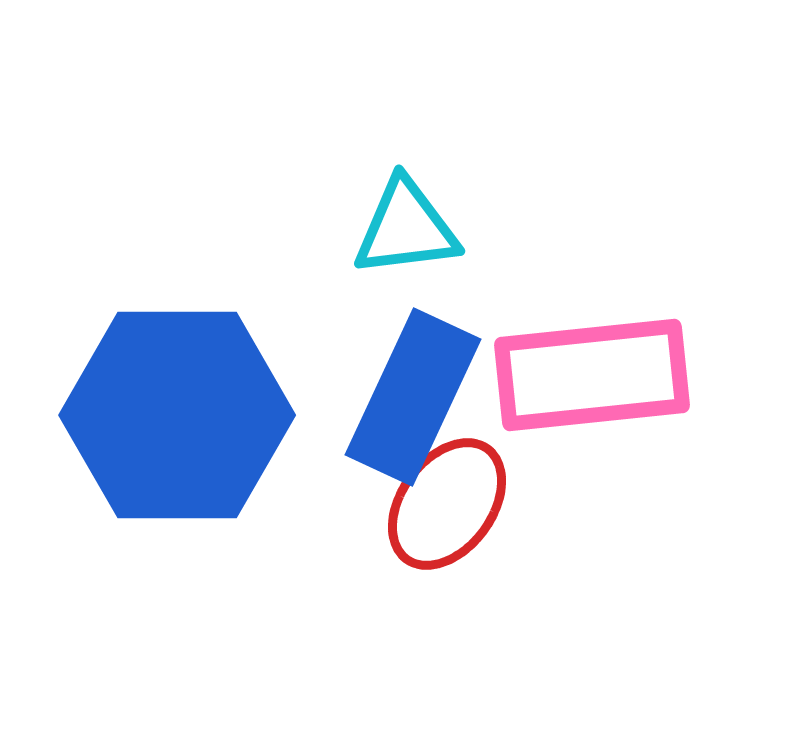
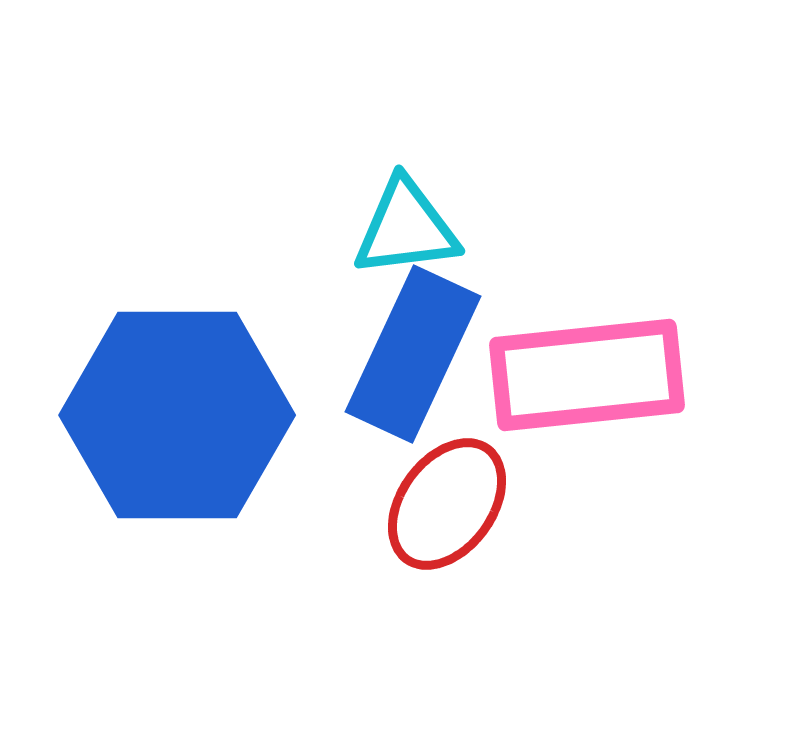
pink rectangle: moved 5 px left
blue rectangle: moved 43 px up
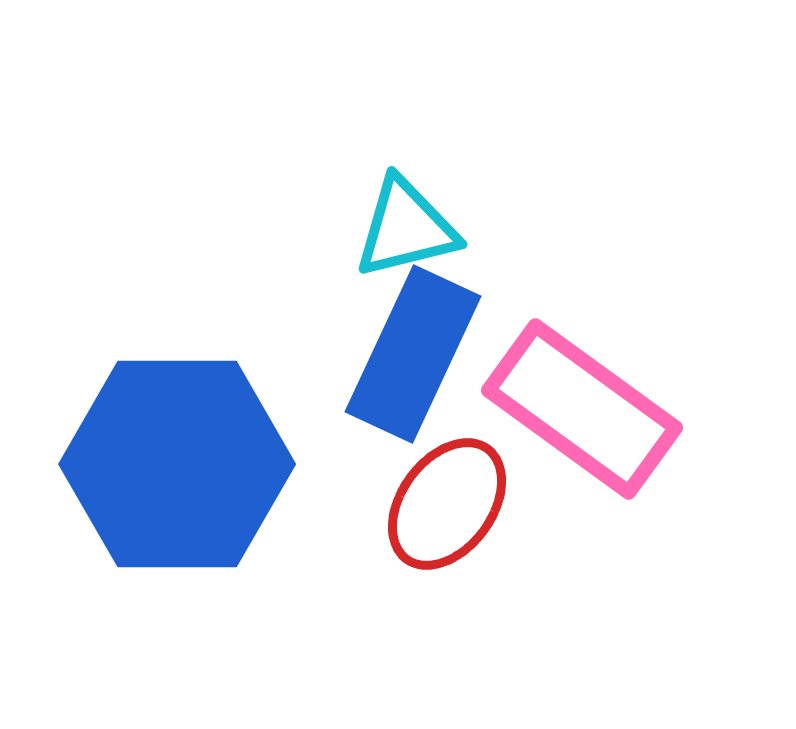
cyan triangle: rotated 7 degrees counterclockwise
pink rectangle: moved 5 px left, 34 px down; rotated 42 degrees clockwise
blue hexagon: moved 49 px down
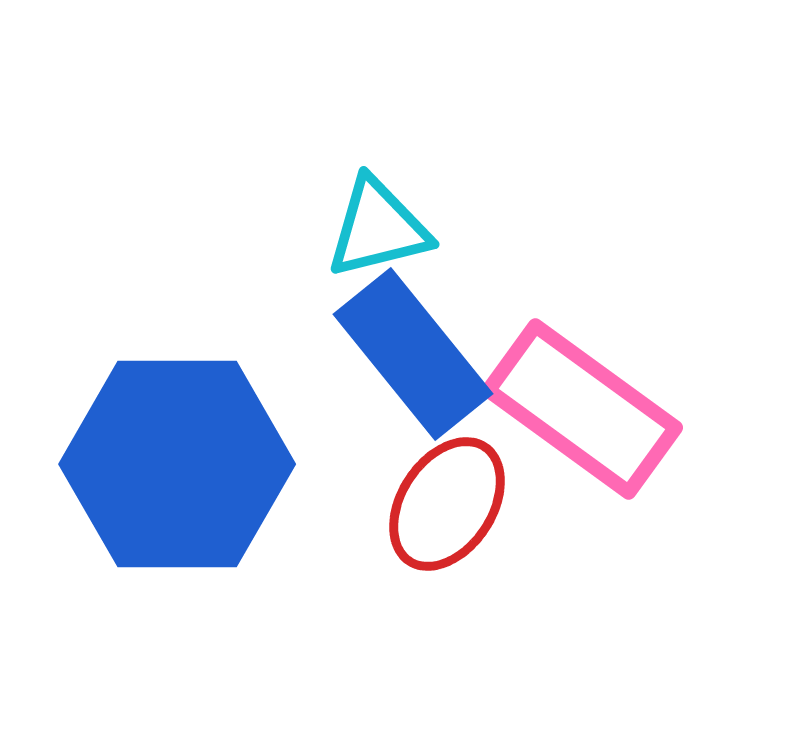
cyan triangle: moved 28 px left
blue rectangle: rotated 64 degrees counterclockwise
red ellipse: rotated 3 degrees counterclockwise
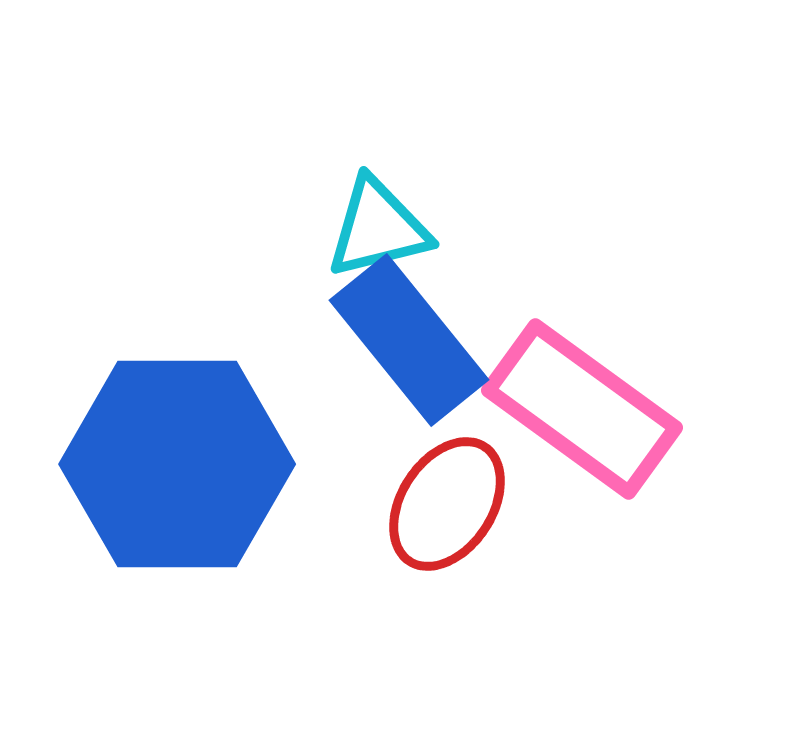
blue rectangle: moved 4 px left, 14 px up
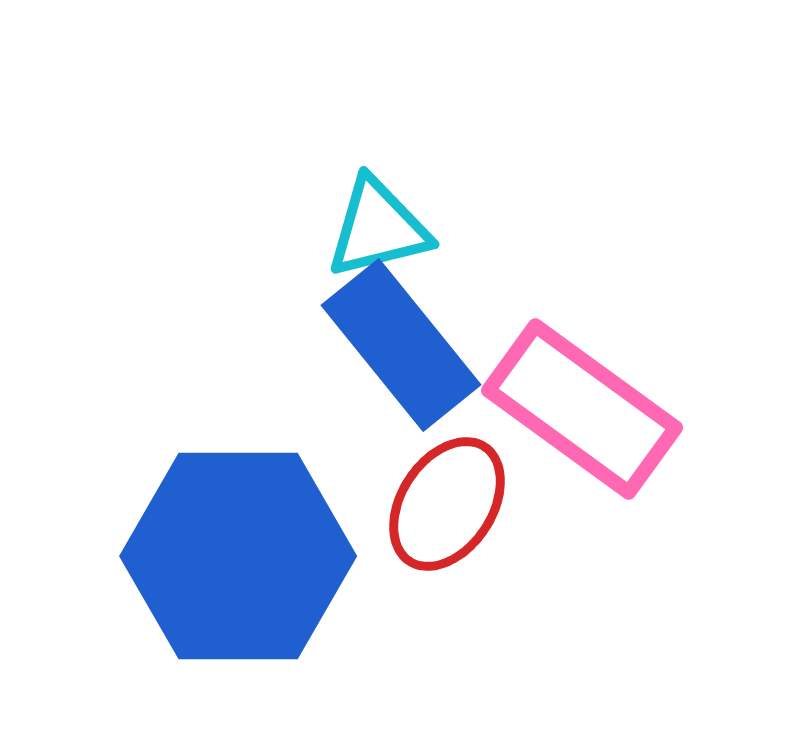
blue rectangle: moved 8 px left, 5 px down
blue hexagon: moved 61 px right, 92 px down
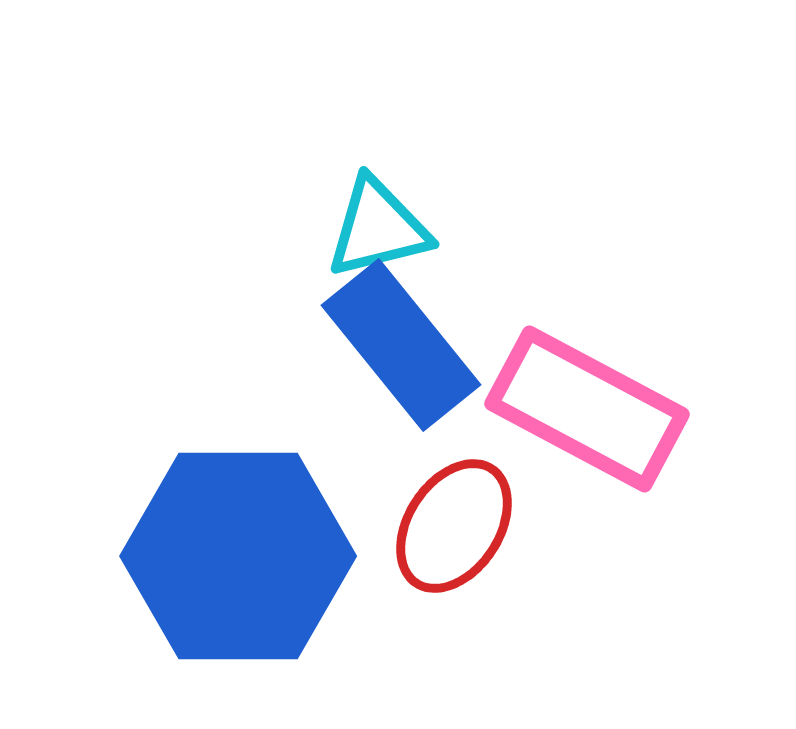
pink rectangle: moved 5 px right; rotated 8 degrees counterclockwise
red ellipse: moved 7 px right, 22 px down
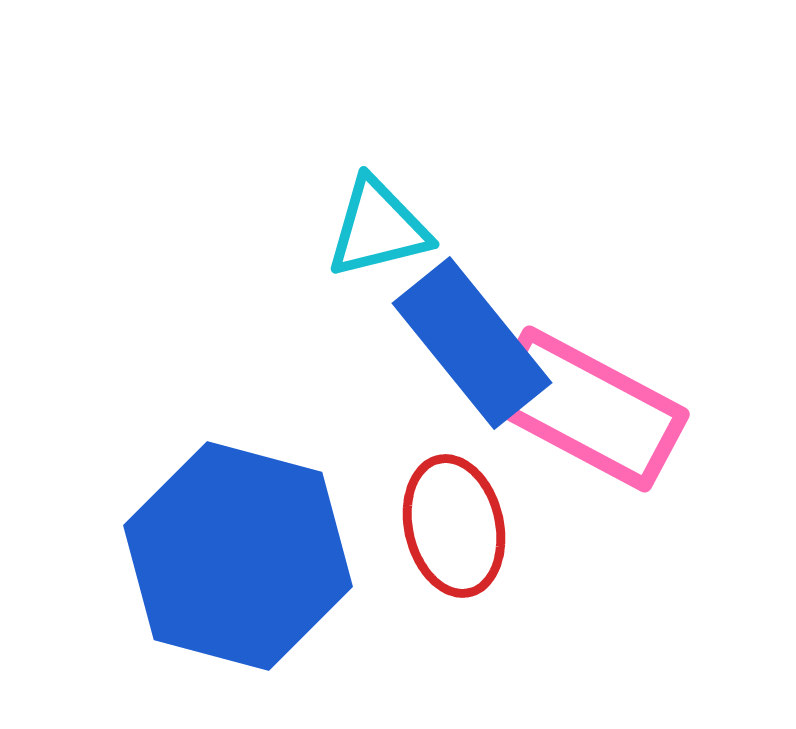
blue rectangle: moved 71 px right, 2 px up
red ellipse: rotated 46 degrees counterclockwise
blue hexagon: rotated 15 degrees clockwise
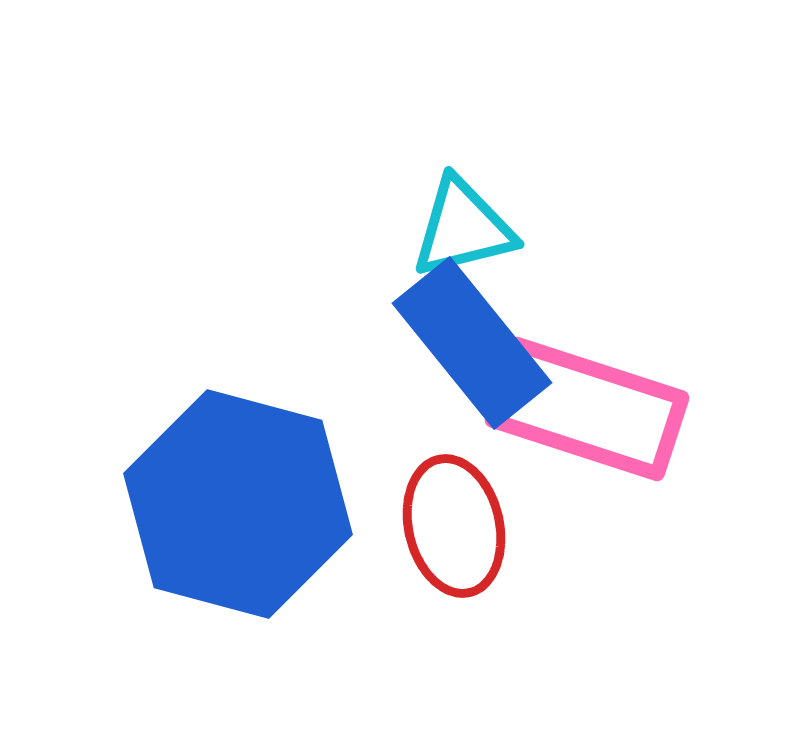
cyan triangle: moved 85 px right
pink rectangle: rotated 10 degrees counterclockwise
blue hexagon: moved 52 px up
